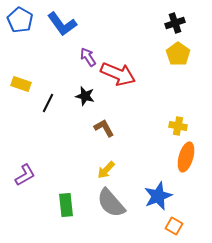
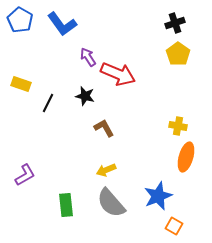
yellow arrow: rotated 24 degrees clockwise
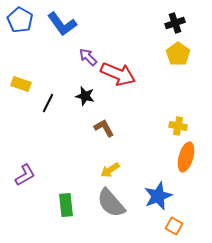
purple arrow: rotated 12 degrees counterclockwise
yellow arrow: moved 4 px right; rotated 12 degrees counterclockwise
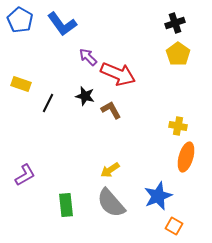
brown L-shape: moved 7 px right, 18 px up
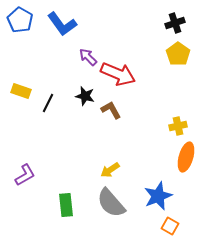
yellow rectangle: moved 7 px down
yellow cross: rotated 24 degrees counterclockwise
orange square: moved 4 px left
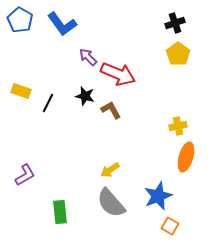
green rectangle: moved 6 px left, 7 px down
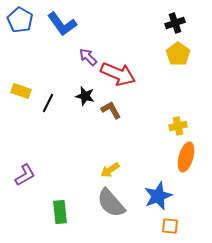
orange square: rotated 24 degrees counterclockwise
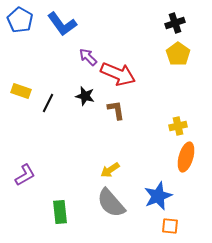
brown L-shape: moved 5 px right; rotated 20 degrees clockwise
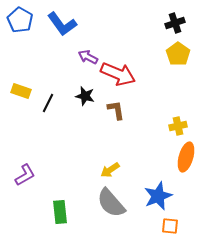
purple arrow: rotated 18 degrees counterclockwise
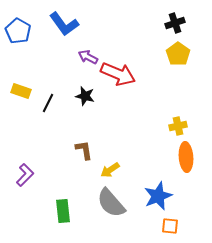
blue pentagon: moved 2 px left, 11 px down
blue L-shape: moved 2 px right
brown L-shape: moved 32 px left, 40 px down
orange ellipse: rotated 20 degrees counterclockwise
purple L-shape: rotated 15 degrees counterclockwise
green rectangle: moved 3 px right, 1 px up
